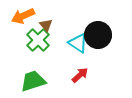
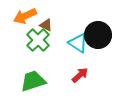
orange arrow: moved 2 px right
brown triangle: rotated 24 degrees counterclockwise
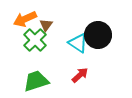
orange arrow: moved 3 px down
brown triangle: rotated 40 degrees clockwise
green cross: moved 3 px left
green trapezoid: moved 3 px right
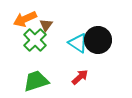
black circle: moved 5 px down
red arrow: moved 2 px down
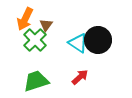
orange arrow: rotated 40 degrees counterclockwise
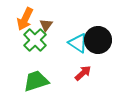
red arrow: moved 3 px right, 4 px up
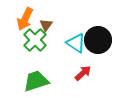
cyan triangle: moved 2 px left
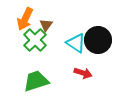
red arrow: rotated 60 degrees clockwise
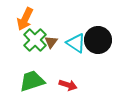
brown triangle: moved 5 px right, 17 px down
red arrow: moved 15 px left, 12 px down
green trapezoid: moved 4 px left
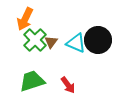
cyan triangle: rotated 10 degrees counterclockwise
red arrow: rotated 36 degrees clockwise
